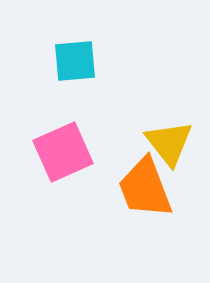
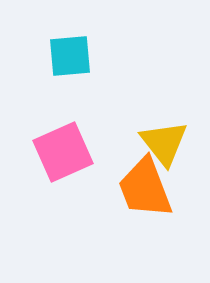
cyan square: moved 5 px left, 5 px up
yellow triangle: moved 5 px left
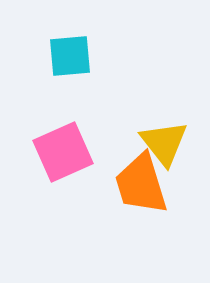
orange trapezoid: moved 4 px left, 4 px up; rotated 4 degrees clockwise
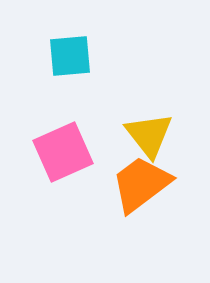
yellow triangle: moved 15 px left, 8 px up
orange trapezoid: rotated 70 degrees clockwise
